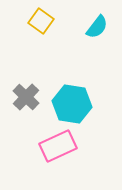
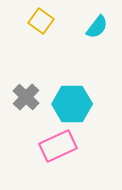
cyan hexagon: rotated 9 degrees counterclockwise
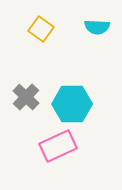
yellow square: moved 8 px down
cyan semicircle: rotated 55 degrees clockwise
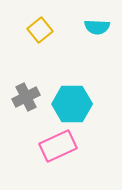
yellow square: moved 1 px left, 1 px down; rotated 15 degrees clockwise
gray cross: rotated 20 degrees clockwise
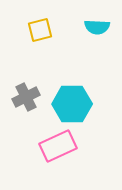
yellow square: rotated 25 degrees clockwise
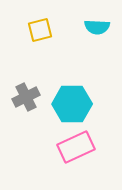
pink rectangle: moved 18 px right, 1 px down
